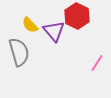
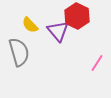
purple triangle: moved 4 px right
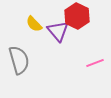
yellow semicircle: moved 4 px right, 1 px up
gray semicircle: moved 8 px down
pink line: moved 2 px left; rotated 36 degrees clockwise
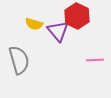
yellow semicircle: rotated 30 degrees counterclockwise
pink line: moved 3 px up; rotated 18 degrees clockwise
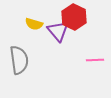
red hexagon: moved 3 px left, 1 px down
gray semicircle: rotated 8 degrees clockwise
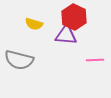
purple triangle: moved 8 px right, 4 px down; rotated 45 degrees counterclockwise
gray semicircle: rotated 112 degrees clockwise
